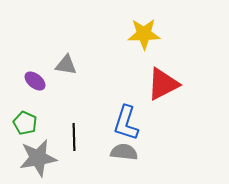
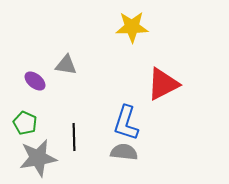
yellow star: moved 12 px left, 7 px up
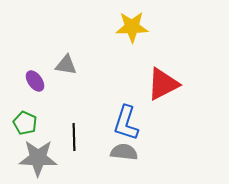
purple ellipse: rotated 15 degrees clockwise
gray star: rotated 12 degrees clockwise
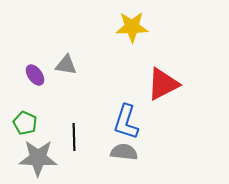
purple ellipse: moved 6 px up
blue L-shape: moved 1 px up
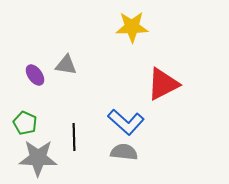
blue L-shape: rotated 66 degrees counterclockwise
